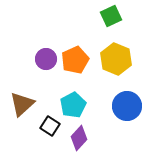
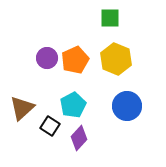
green square: moved 1 px left, 2 px down; rotated 25 degrees clockwise
purple circle: moved 1 px right, 1 px up
brown triangle: moved 4 px down
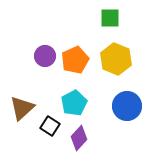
purple circle: moved 2 px left, 2 px up
cyan pentagon: moved 1 px right, 2 px up
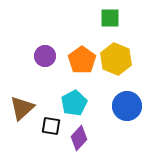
orange pentagon: moved 7 px right; rotated 12 degrees counterclockwise
black square: moved 1 px right; rotated 24 degrees counterclockwise
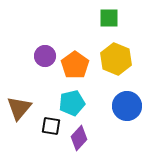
green square: moved 1 px left
orange pentagon: moved 7 px left, 5 px down
cyan pentagon: moved 2 px left; rotated 15 degrees clockwise
brown triangle: moved 3 px left; rotated 8 degrees counterclockwise
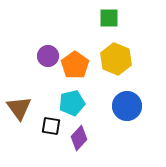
purple circle: moved 3 px right
brown triangle: rotated 16 degrees counterclockwise
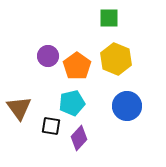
orange pentagon: moved 2 px right, 1 px down
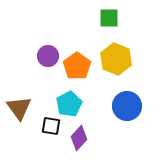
cyan pentagon: moved 3 px left, 1 px down; rotated 15 degrees counterclockwise
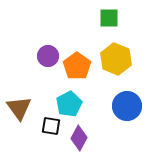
purple diamond: rotated 15 degrees counterclockwise
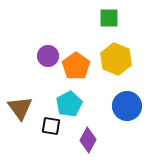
orange pentagon: moved 1 px left
brown triangle: moved 1 px right
purple diamond: moved 9 px right, 2 px down
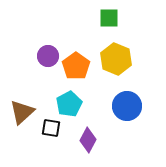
brown triangle: moved 2 px right, 4 px down; rotated 24 degrees clockwise
black square: moved 2 px down
